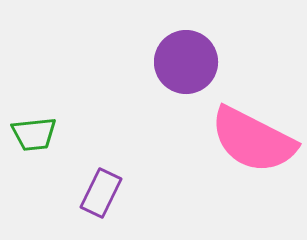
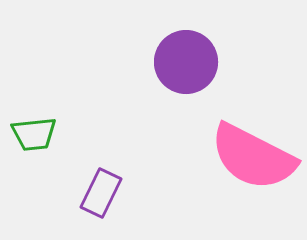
pink semicircle: moved 17 px down
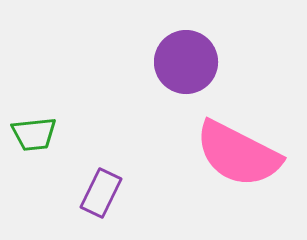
pink semicircle: moved 15 px left, 3 px up
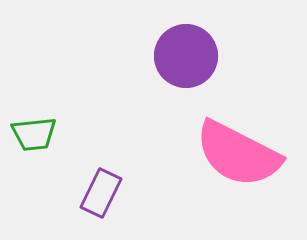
purple circle: moved 6 px up
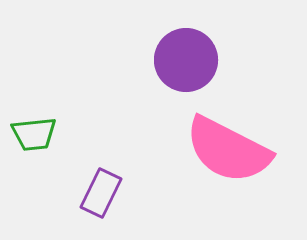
purple circle: moved 4 px down
pink semicircle: moved 10 px left, 4 px up
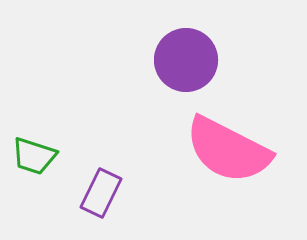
green trapezoid: moved 22 px down; rotated 24 degrees clockwise
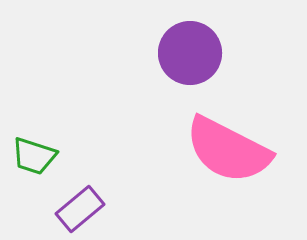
purple circle: moved 4 px right, 7 px up
purple rectangle: moved 21 px left, 16 px down; rotated 24 degrees clockwise
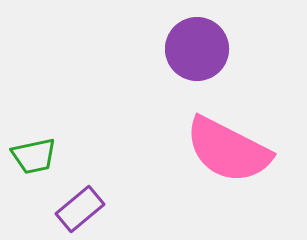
purple circle: moved 7 px right, 4 px up
green trapezoid: rotated 30 degrees counterclockwise
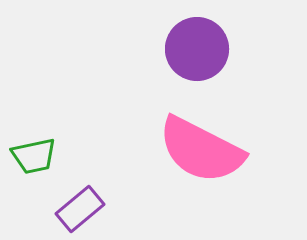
pink semicircle: moved 27 px left
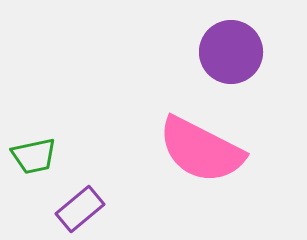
purple circle: moved 34 px right, 3 px down
